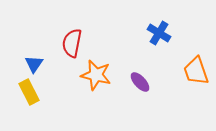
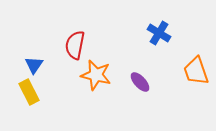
red semicircle: moved 3 px right, 2 px down
blue triangle: moved 1 px down
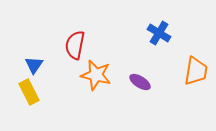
orange trapezoid: rotated 152 degrees counterclockwise
purple ellipse: rotated 15 degrees counterclockwise
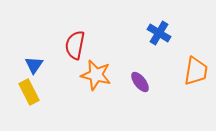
purple ellipse: rotated 20 degrees clockwise
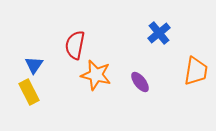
blue cross: rotated 20 degrees clockwise
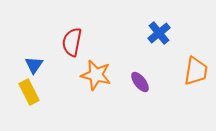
red semicircle: moved 3 px left, 3 px up
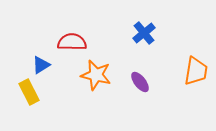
blue cross: moved 15 px left
red semicircle: rotated 80 degrees clockwise
blue triangle: moved 7 px right; rotated 24 degrees clockwise
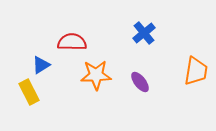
orange star: rotated 16 degrees counterclockwise
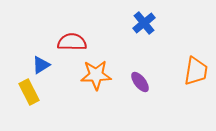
blue cross: moved 10 px up
